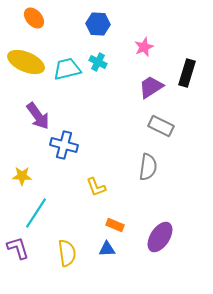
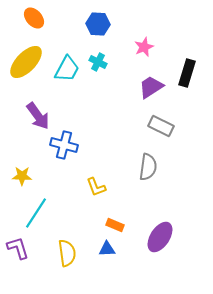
yellow ellipse: rotated 69 degrees counterclockwise
cyan trapezoid: rotated 132 degrees clockwise
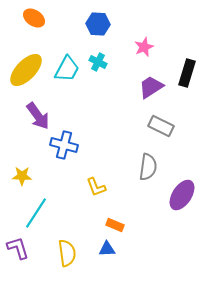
orange ellipse: rotated 15 degrees counterclockwise
yellow ellipse: moved 8 px down
purple ellipse: moved 22 px right, 42 px up
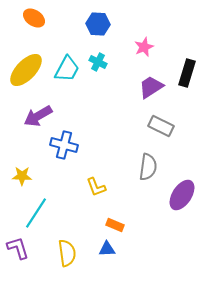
purple arrow: rotated 96 degrees clockwise
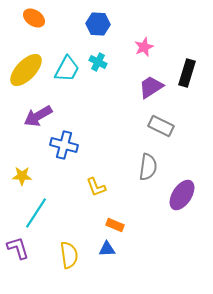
yellow semicircle: moved 2 px right, 2 px down
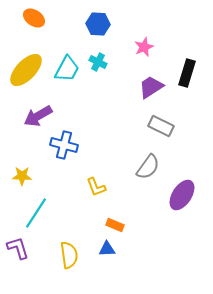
gray semicircle: rotated 28 degrees clockwise
